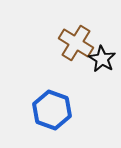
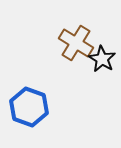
blue hexagon: moved 23 px left, 3 px up
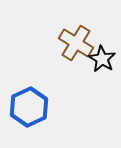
blue hexagon: rotated 15 degrees clockwise
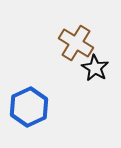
black star: moved 7 px left, 9 px down
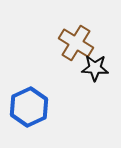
black star: rotated 28 degrees counterclockwise
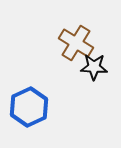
black star: moved 1 px left, 1 px up
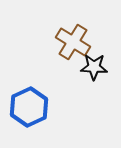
brown cross: moved 3 px left, 1 px up
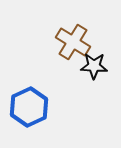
black star: moved 1 px up
